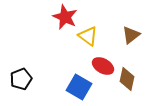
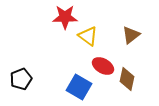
red star: rotated 25 degrees counterclockwise
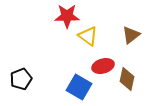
red star: moved 2 px right, 1 px up
red ellipse: rotated 45 degrees counterclockwise
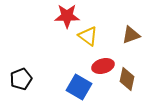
brown triangle: rotated 18 degrees clockwise
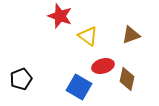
red star: moved 7 px left; rotated 20 degrees clockwise
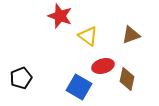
black pentagon: moved 1 px up
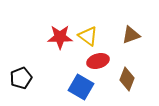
red star: moved 21 px down; rotated 20 degrees counterclockwise
red ellipse: moved 5 px left, 5 px up
brown diamond: rotated 10 degrees clockwise
blue square: moved 2 px right
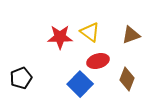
yellow triangle: moved 2 px right, 4 px up
blue square: moved 1 px left, 3 px up; rotated 15 degrees clockwise
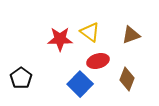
red star: moved 2 px down
black pentagon: rotated 15 degrees counterclockwise
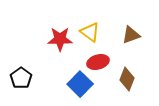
red ellipse: moved 1 px down
